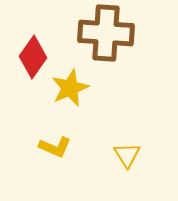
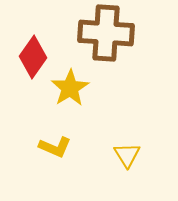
yellow star: rotated 9 degrees counterclockwise
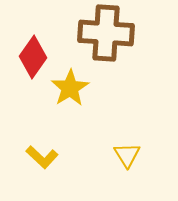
yellow L-shape: moved 13 px left, 10 px down; rotated 20 degrees clockwise
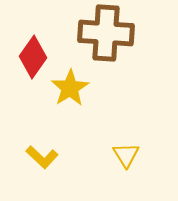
yellow triangle: moved 1 px left
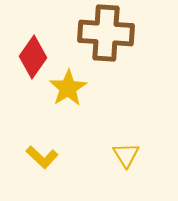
yellow star: moved 2 px left
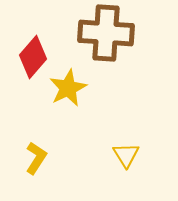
red diamond: rotated 6 degrees clockwise
yellow star: rotated 6 degrees clockwise
yellow L-shape: moved 6 px left, 1 px down; rotated 100 degrees counterclockwise
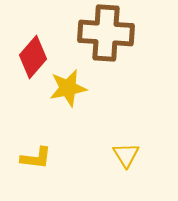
yellow star: rotated 15 degrees clockwise
yellow L-shape: rotated 64 degrees clockwise
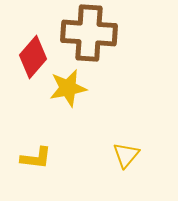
brown cross: moved 17 px left
yellow triangle: rotated 12 degrees clockwise
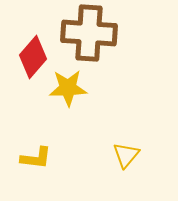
yellow star: rotated 9 degrees clockwise
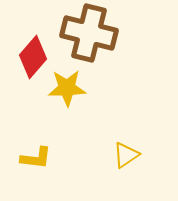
brown cross: rotated 10 degrees clockwise
yellow star: moved 1 px left
yellow triangle: rotated 16 degrees clockwise
